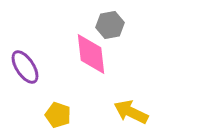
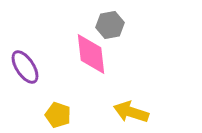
yellow arrow: rotated 8 degrees counterclockwise
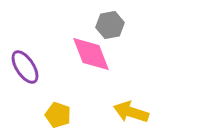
pink diamond: rotated 15 degrees counterclockwise
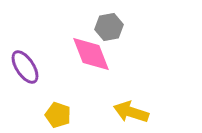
gray hexagon: moved 1 px left, 2 px down
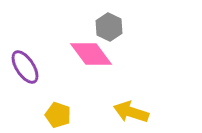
gray hexagon: rotated 24 degrees counterclockwise
pink diamond: rotated 15 degrees counterclockwise
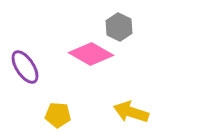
gray hexagon: moved 10 px right
pink diamond: rotated 24 degrees counterclockwise
yellow pentagon: rotated 15 degrees counterclockwise
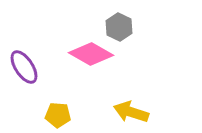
purple ellipse: moved 1 px left
